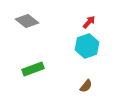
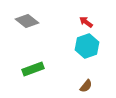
red arrow: moved 3 px left; rotated 96 degrees counterclockwise
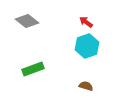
brown semicircle: rotated 112 degrees counterclockwise
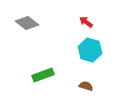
gray diamond: moved 2 px down
cyan hexagon: moved 3 px right, 4 px down; rotated 25 degrees counterclockwise
green rectangle: moved 10 px right, 6 px down
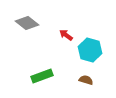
red arrow: moved 20 px left, 13 px down
green rectangle: moved 1 px left, 1 px down
brown semicircle: moved 6 px up
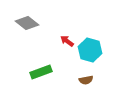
red arrow: moved 1 px right, 6 px down
green rectangle: moved 1 px left, 4 px up
brown semicircle: rotated 152 degrees clockwise
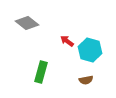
green rectangle: rotated 55 degrees counterclockwise
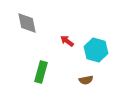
gray diamond: rotated 40 degrees clockwise
cyan hexagon: moved 6 px right
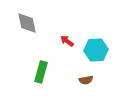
cyan hexagon: rotated 20 degrees counterclockwise
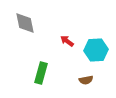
gray diamond: moved 2 px left
green rectangle: moved 1 px down
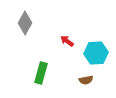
gray diamond: rotated 40 degrees clockwise
cyan hexagon: moved 3 px down
